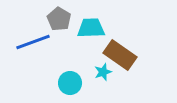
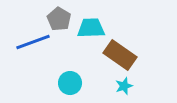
cyan star: moved 21 px right, 14 px down
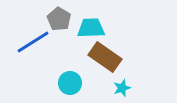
blue line: rotated 12 degrees counterclockwise
brown rectangle: moved 15 px left, 2 px down
cyan star: moved 2 px left, 2 px down
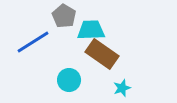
gray pentagon: moved 5 px right, 3 px up
cyan trapezoid: moved 2 px down
brown rectangle: moved 3 px left, 3 px up
cyan circle: moved 1 px left, 3 px up
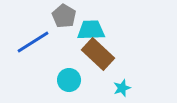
brown rectangle: moved 4 px left; rotated 8 degrees clockwise
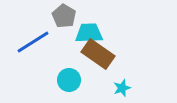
cyan trapezoid: moved 2 px left, 3 px down
brown rectangle: rotated 8 degrees counterclockwise
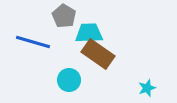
blue line: rotated 48 degrees clockwise
cyan star: moved 25 px right
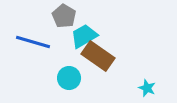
cyan trapezoid: moved 5 px left, 3 px down; rotated 28 degrees counterclockwise
brown rectangle: moved 2 px down
cyan circle: moved 2 px up
cyan star: rotated 30 degrees counterclockwise
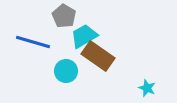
cyan circle: moved 3 px left, 7 px up
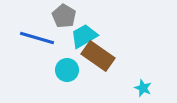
blue line: moved 4 px right, 4 px up
cyan circle: moved 1 px right, 1 px up
cyan star: moved 4 px left
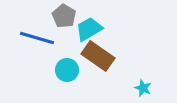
cyan trapezoid: moved 5 px right, 7 px up
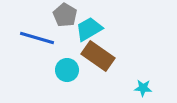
gray pentagon: moved 1 px right, 1 px up
cyan star: rotated 18 degrees counterclockwise
